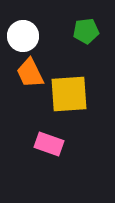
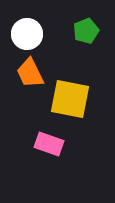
green pentagon: rotated 15 degrees counterclockwise
white circle: moved 4 px right, 2 px up
yellow square: moved 1 px right, 5 px down; rotated 15 degrees clockwise
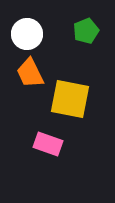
pink rectangle: moved 1 px left
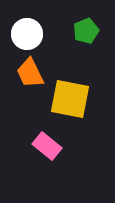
pink rectangle: moved 1 px left, 2 px down; rotated 20 degrees clockwise
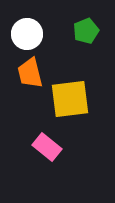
orange trapezoid: rotated 12 degrees clockwise
yellow square: rotated 18 degrees counterclockwise
pink rectangle: moved 1 px down
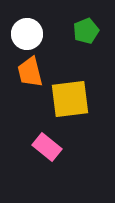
orange trapezoid: moved 1 px up
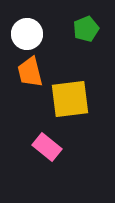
green pentagon: moved 2 px up
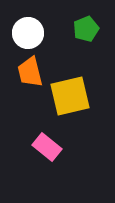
white circle: moved 1 px right, 1 px up
yellow square: moved 3 px up; rotated 6 degrees counterclockwise
